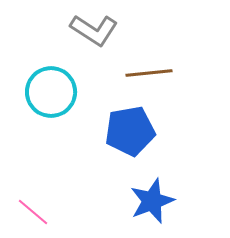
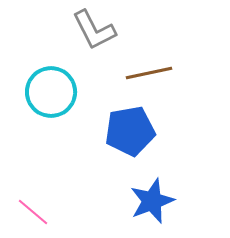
gray L-shape: rotated 30 degrees clockwise
brown line: rotated 6 degrees counterclockwise
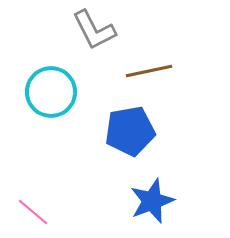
brown line: moved 2 px up
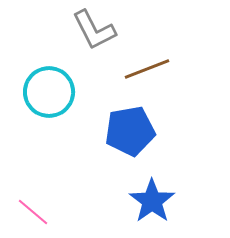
brown line: moved 2 px left, 2 px up; rotated 9 degrees counterclockwise
cyan circle: moved 2 px left
blue star: rotated 15 degrees counterclockwise
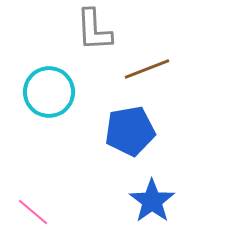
gray L-shape: rotated 24 degrees clockwise
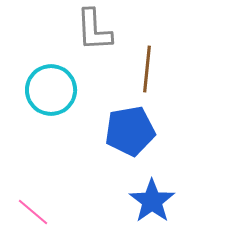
brown line: rotated 63 degrees counterclockwise
cyan circle: moved 2 px right, 2 px up
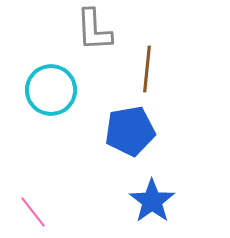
pink line: rotated 12 degrees clockwise
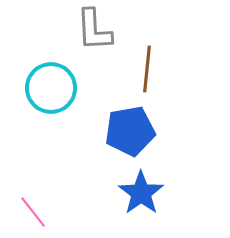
cyan circle: moved 2 px up
blue star: moved 11 px left, 8 px up
